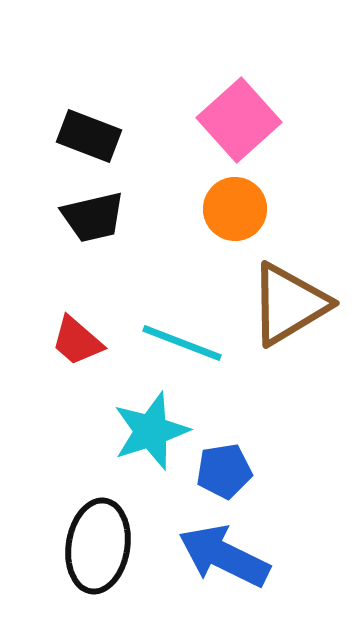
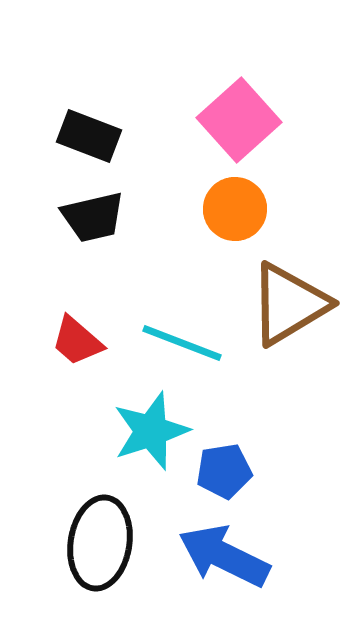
black ellipse: moved 2 px right, 3 px up
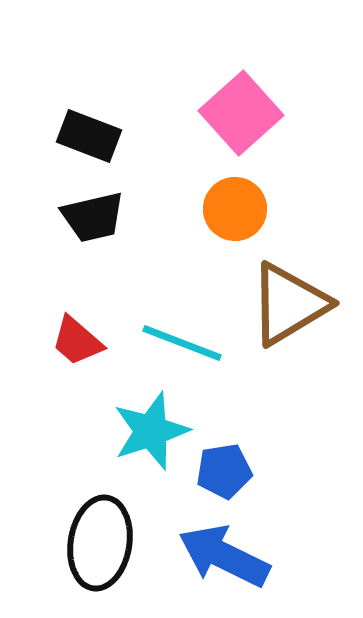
pink square: moved 2 px right, 7 px up
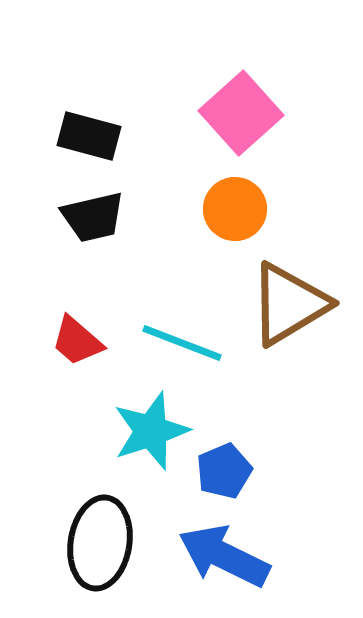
black rectangle: rotated 6 degrees counterclockwise
blue pentagon: rotated 14 degrees counterclockwise
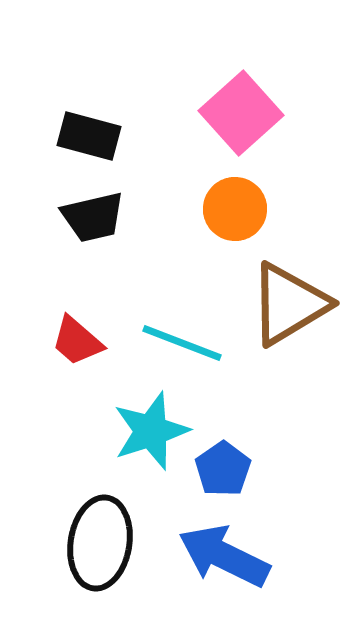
blue pentagon: moved 1 px left, 2 px up; rotated 12 degrees counterclockwise
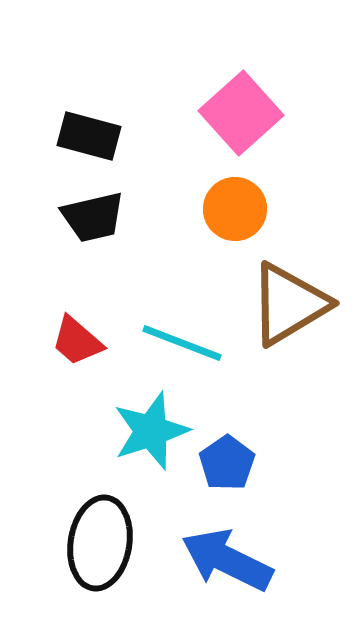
blue pentagon: moved 4 px right, 6 px up
blue arrow: moved 3 px right, 4 px down
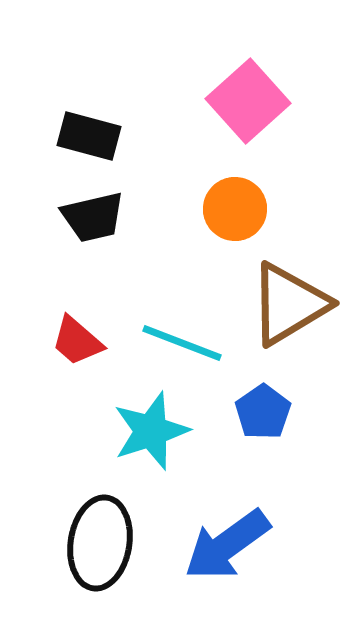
pink square: moved 7 px right, 12 px up
blue pentagon: moved 36 px right, 51 px up
blue arrow: moved 15 px up; rotated 62 degrees counterclockwise
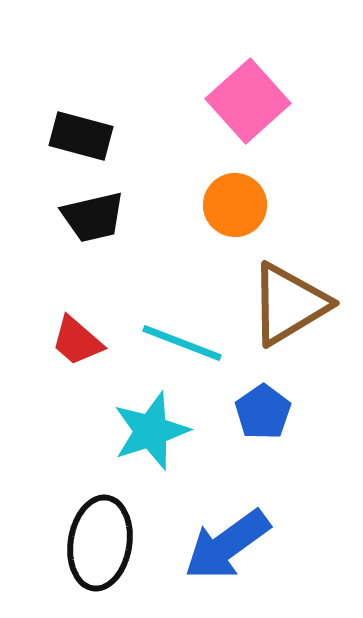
black rectangle: moved 8 px left
orange circle: moved 4 px up
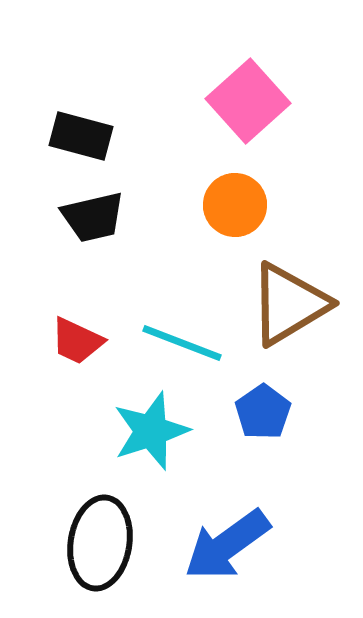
red trapezoid: rotated 16 degrees counterclockwise
